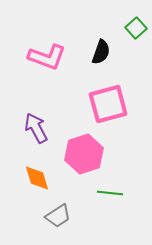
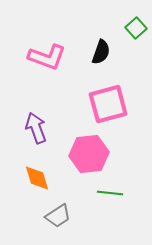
purple arrow: rotated 8 degrees clockwise
pink hexagon: moved 5 px right; rotated 12 degrees clockwise
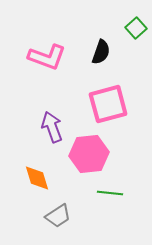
purple arrow: moved 16 px right, 1 px up
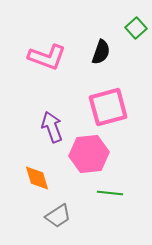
pink square: moved 3 px down
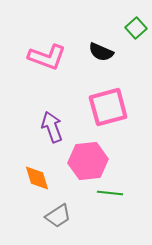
black semicircle: rotated 95 degrees clockwise
pink hexagon: moved 1 px left, 7 px down
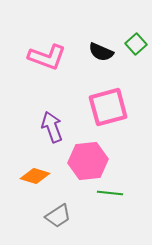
green square: moved 16 px down
orange diamond: moved 2 px left, 2 px up; rotated 56 degrees counterclockwise
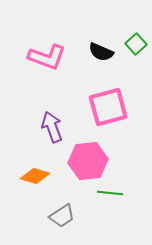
gray trapezoid: moved 4 px right
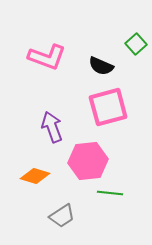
black semicircle: moved 14 px down
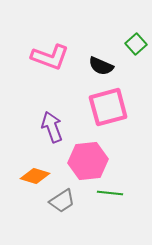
pink L-shape: moved 3 px right
gray trapezoid: moved 15 px up
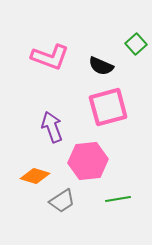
green line: moved 8 px right, 6 px down; rotated 15 degrees counterclockwise
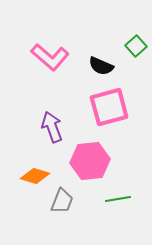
green square: moved 2 px down
pink L-shape: rotated 21 degrees clockwise
pink square: moved 1 px right
pink hexagon: moved 2 px right
gray trapezoid: rotated 36 degrees counterclockwise
